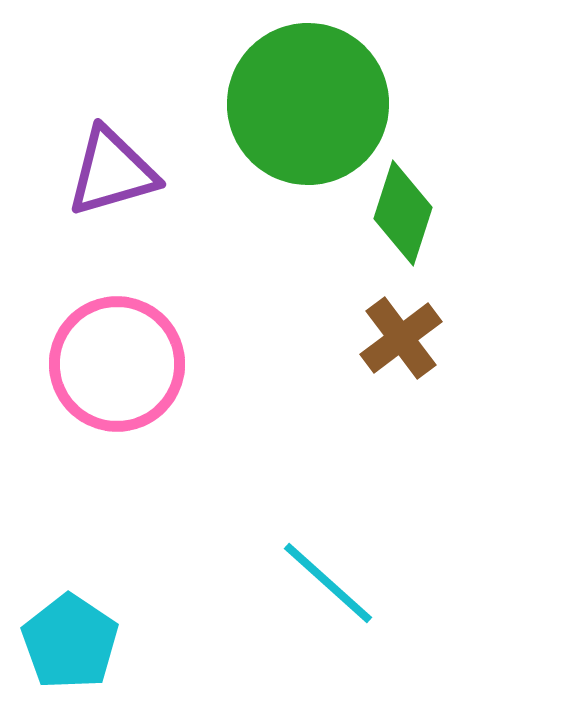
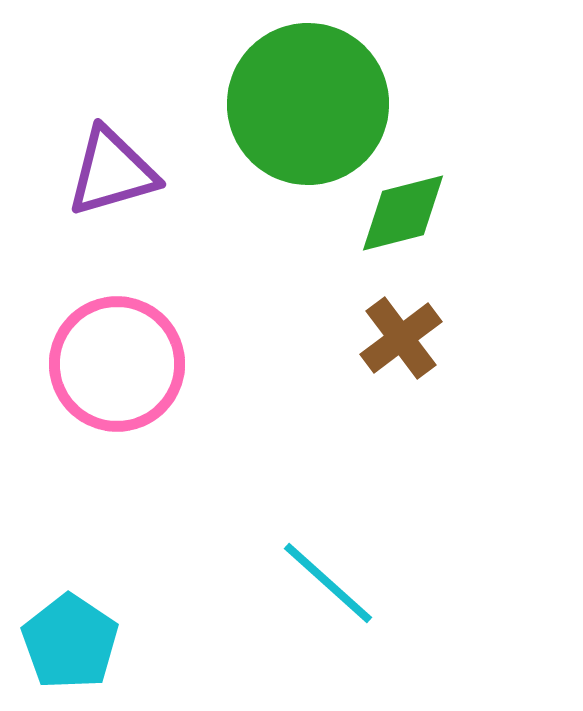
green diamond: rotated 58 degrees clockwise
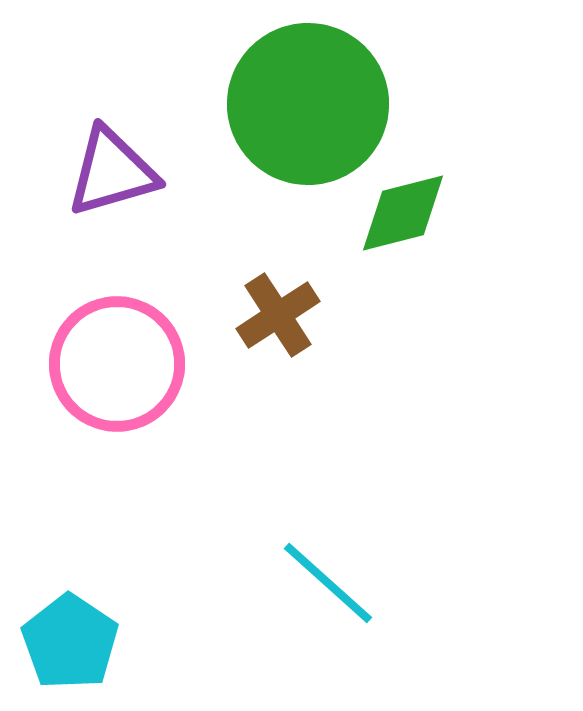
brown cross: moved 123 px left, 23 px up; rotated 4 degrees clockwise
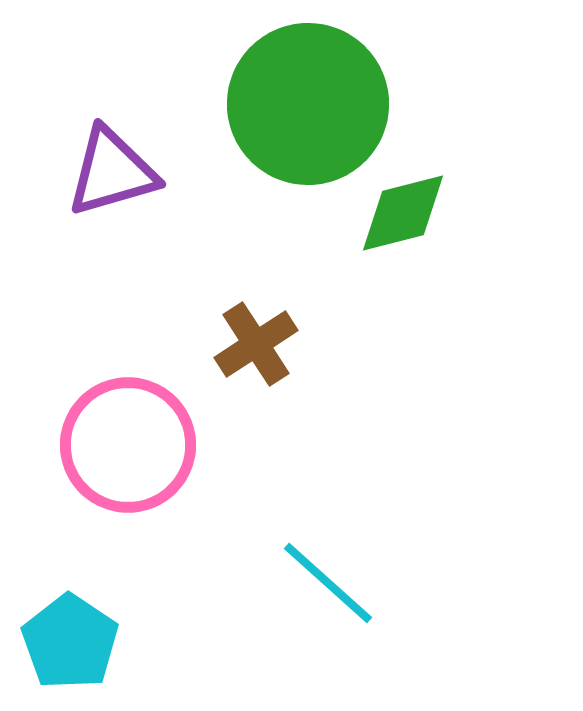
brown cross: moved 22 px left, 29 px down
pink circle: moved 11 px right, 81 px down
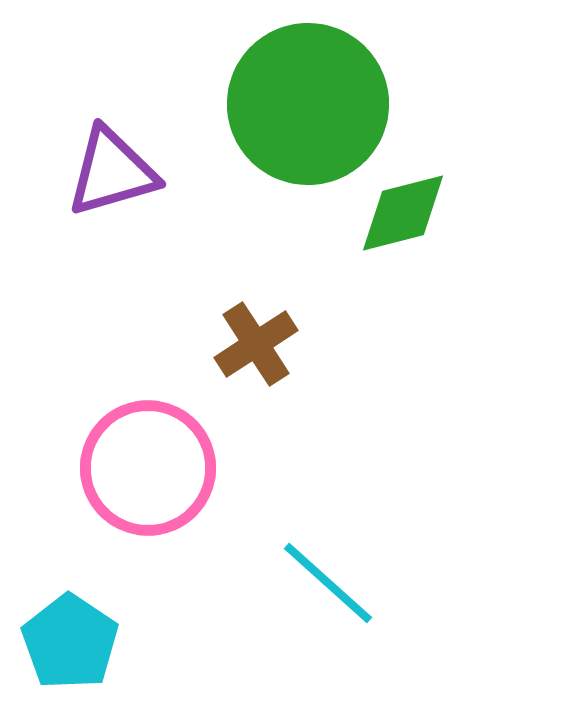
pink circle: moved 20 px right, 23 px down
